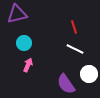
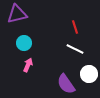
red line: moved 1 px right
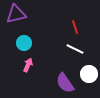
purple triangle: moved 1 px left
purple semicircle: moved 1 px left, 1 px up
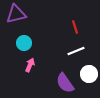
white line: moved 1 px right, 2 px down; rotated 48 degrees counterclockwise
pink arrow: moved 2 px right
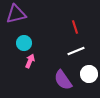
pink arrow: moved 4 px up
purple semicircle: moved 2 px left, 3 px up
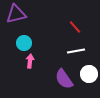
red line: rotated 24 degrees counterclockwise
white line: rotated 12 degrees clockwise
pink arrow: rotated 16 degrees counterclockwise
purple semicircle: moved 1 px right, 1 px up
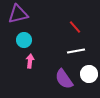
purple triangle: moved 2 px right
cyan circle: moved 3 px up
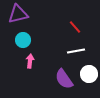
cyan circle: moved 1 px left
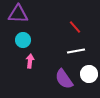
purple triangle: rotated 15 degrees clockwise
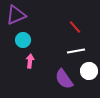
purple triangle: moved 2 px left, 1 px down; rotated 25 degrees counterclockwise
white circle: moved 3 px up
